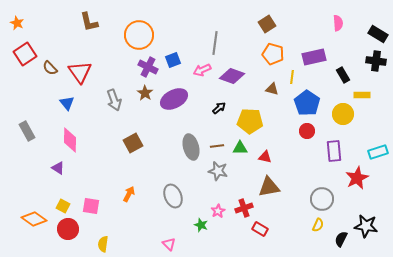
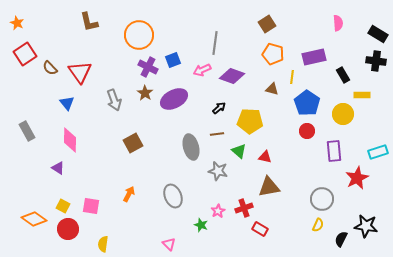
brown line at (217, 146): moved 12 px up
green triangle at (240, 148): moved 1 px left, 3 px down; rotated 42 degrees clockwise
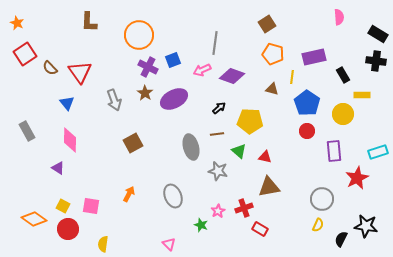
brown L-shape at (89, 22): rotated 15 degrees clockwise
pink semicircle at (338, 23): moved 1 px right, 6 px up
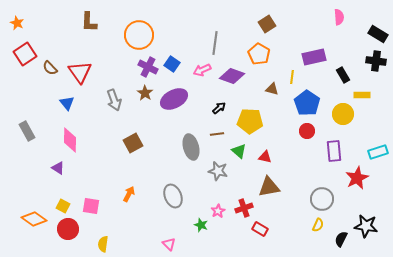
orange pentagon at (273, 54): moved 14 px left; rotated 15 degrees clockwise
blue square at (173, 60): moved 1 px left, 4 px down; rotated 35 degrees counterclockwise
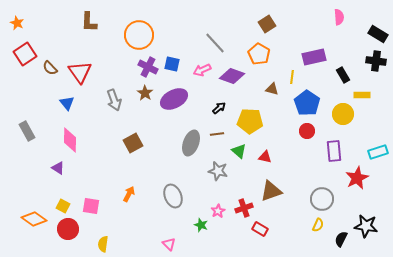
gray line at (215, 43): rotated 50 degrees counterclockwise
blue square at (172, 64): rotated 21 degrees counterclockwise
gray ellipse at (191, 147): moved 4 px up; rotated 35 degrees clockwise
brown triangle at (269, 187): moved 2 px right, 4 px down; rotated 10 degrees counterclockwise
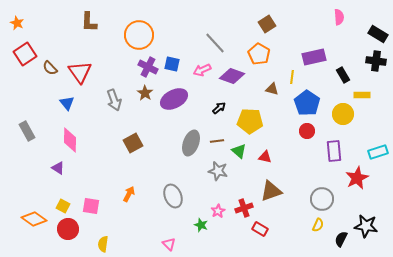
brown line at (217, 134): moved 7 px down
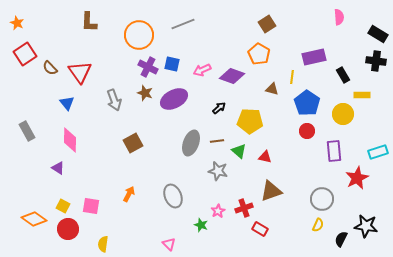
gray line at (215, 43): moved 32 px left, 19 px up; rotated 70 degrees counterclockwise
brown star at (145, 93): rotated 14 degrees counterclockwise
